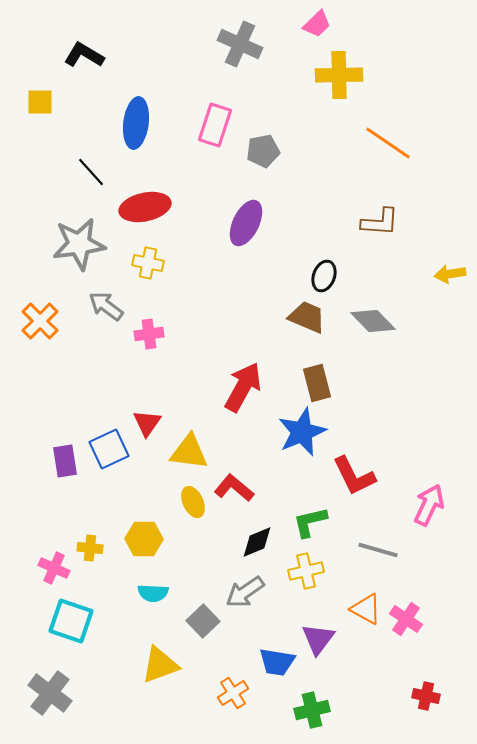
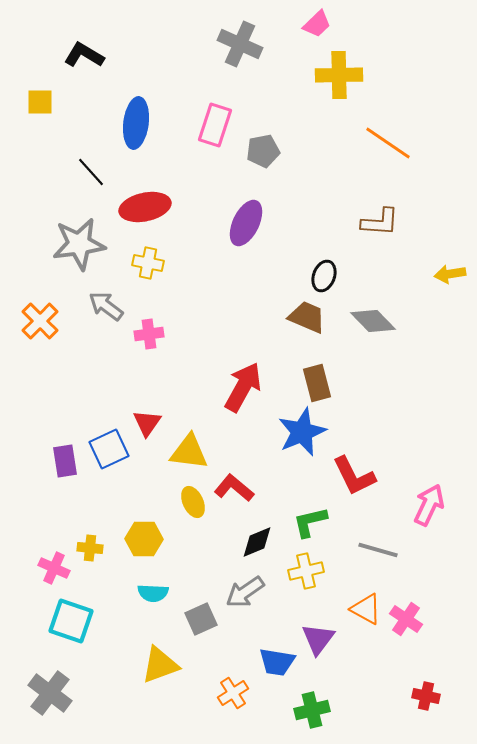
gray square at (203, 621): moved 2 px left, 2 px up; rotated 20 degrees clockwise
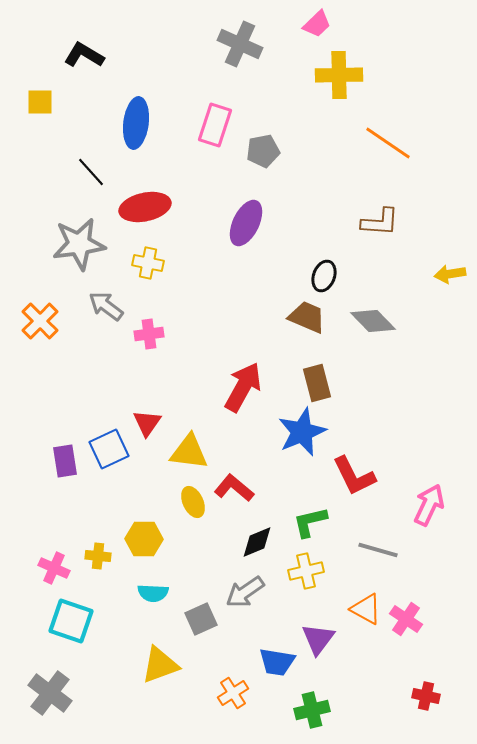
yellow cross at (90, 548): moved 8 px right, 8 px down
